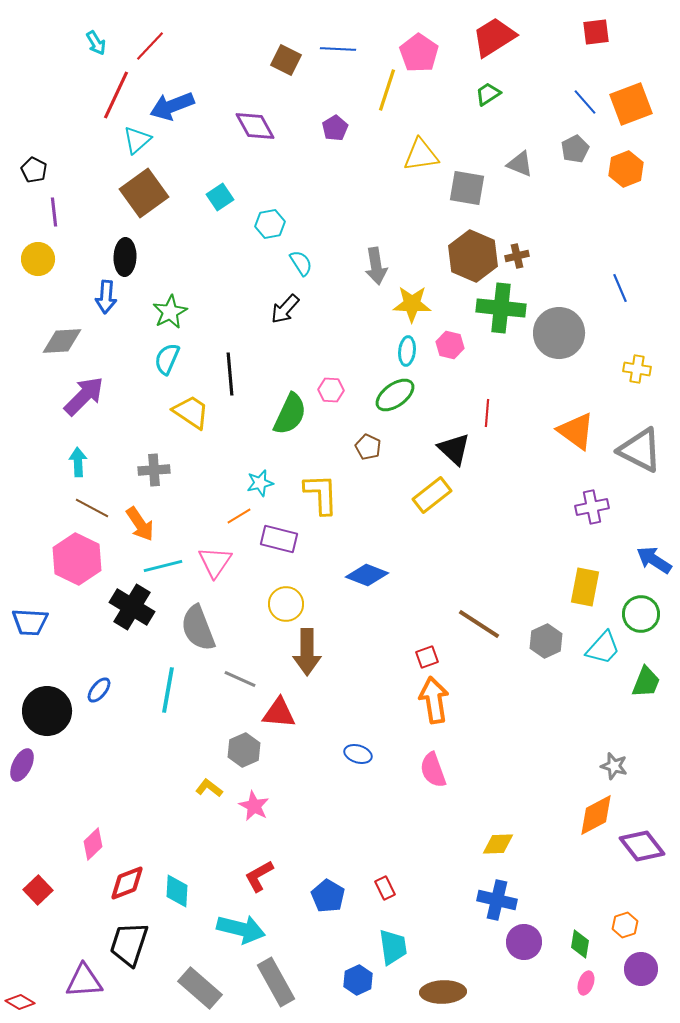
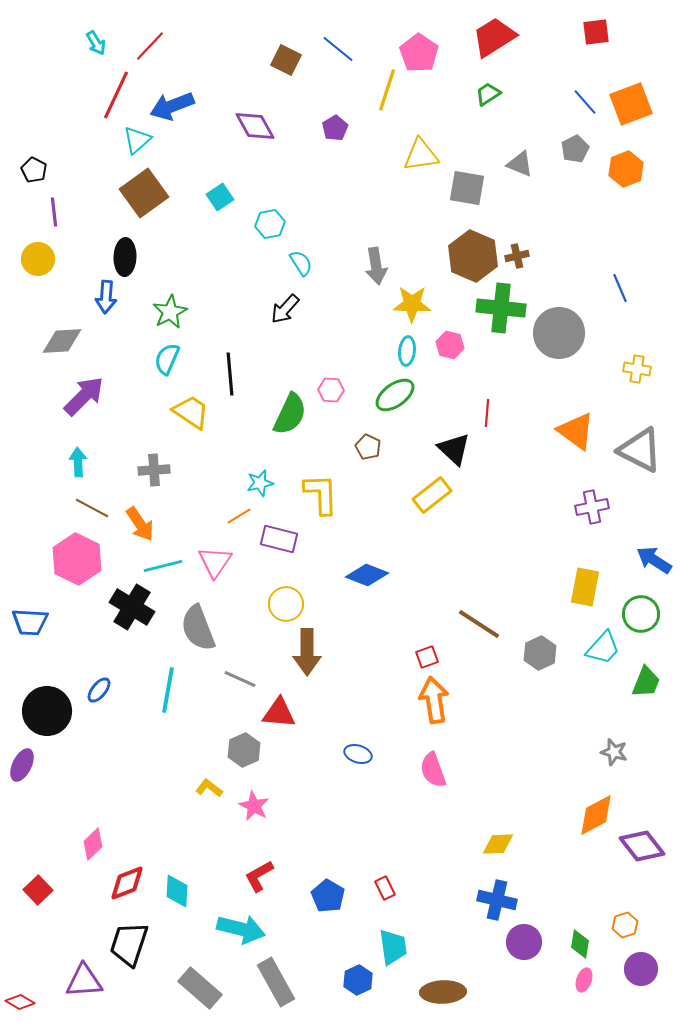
blue line at (338, 49): rotated 36 degrees clockwise
gray hexagon at (546, 641): moved 6 px left, 12 px down
gray star at (614, 766): moved 14 px up
pink ellipse at (586, 983): moved 2 px left, 3 px up
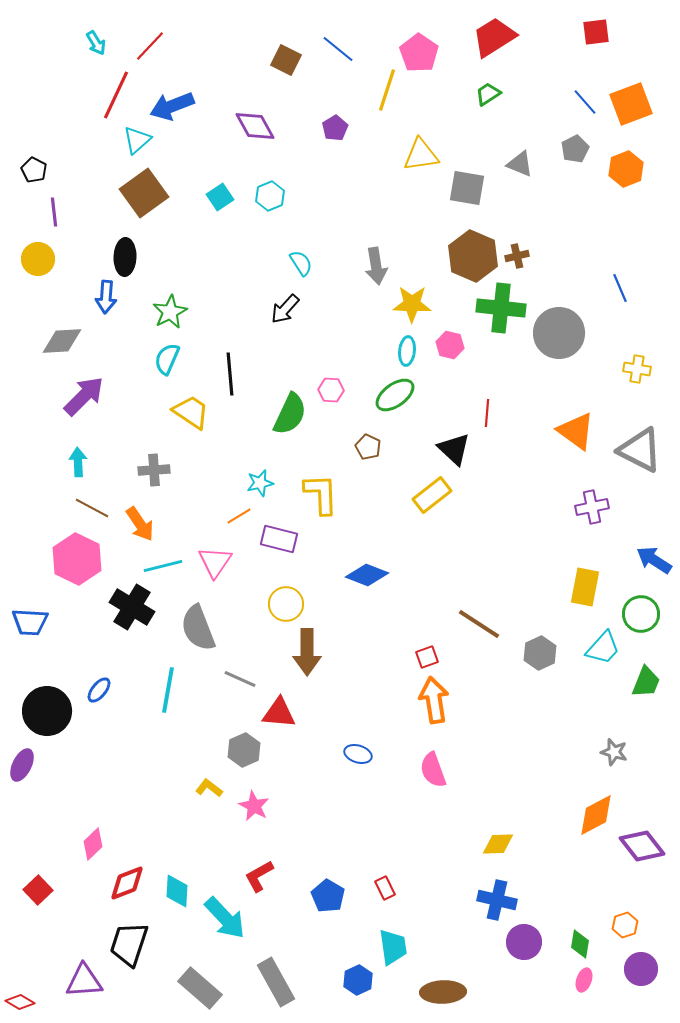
cyan hexagon at (270, 224): moved 28 px up; rotated 12 degrees counterclockwise
cyan arrow at (241, 929): moved 16 px left, 11 px up; rotated 33 degrees clockwise
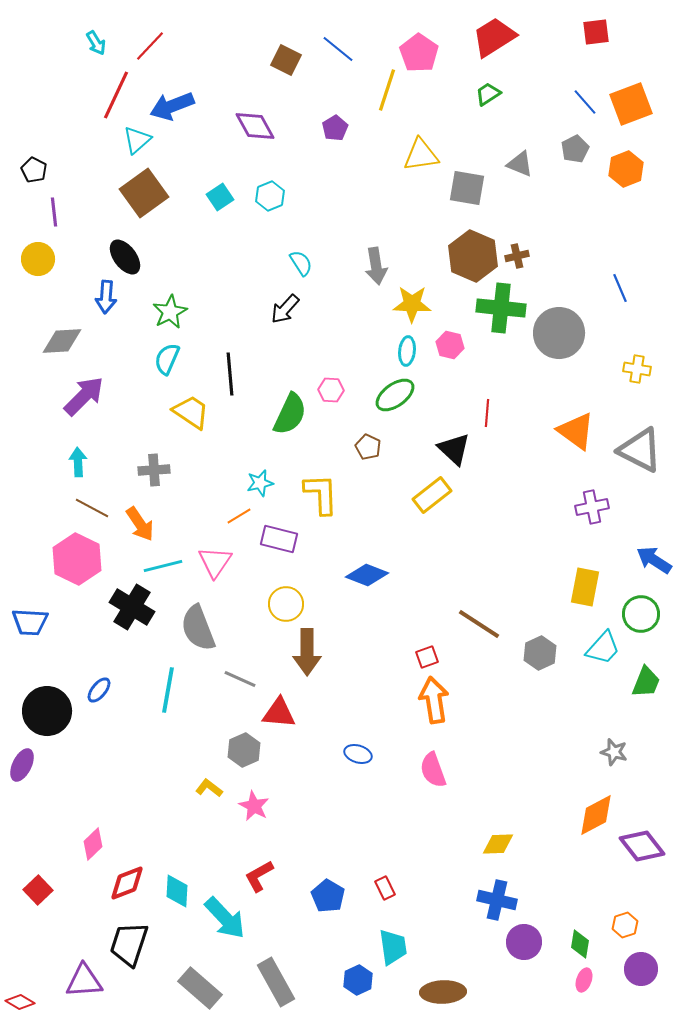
black ellipse at (125, 257): rotated 39 degrees counterclockwise
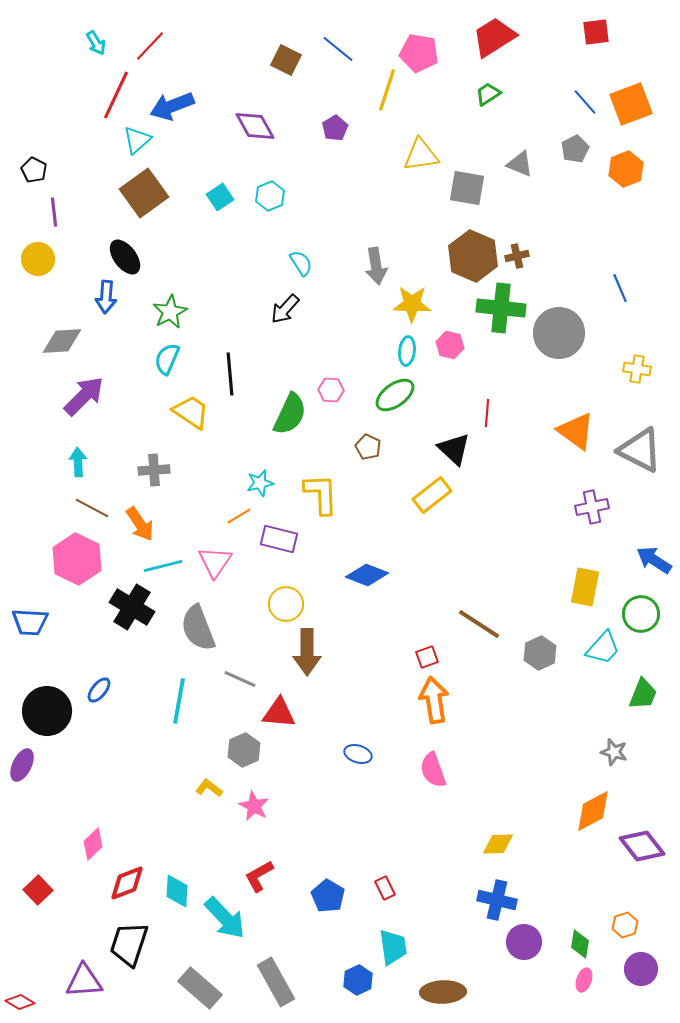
pink pentagon at (419, 53): rotated 24 degrees counterclockwise
green trapezoid at (646, 682): moved 3 px left, 12 px down
cyan line at (168, 690): moved 11 px right, 11 px down
orange diamond at (596, 815): moved 3 px left, 4 px up
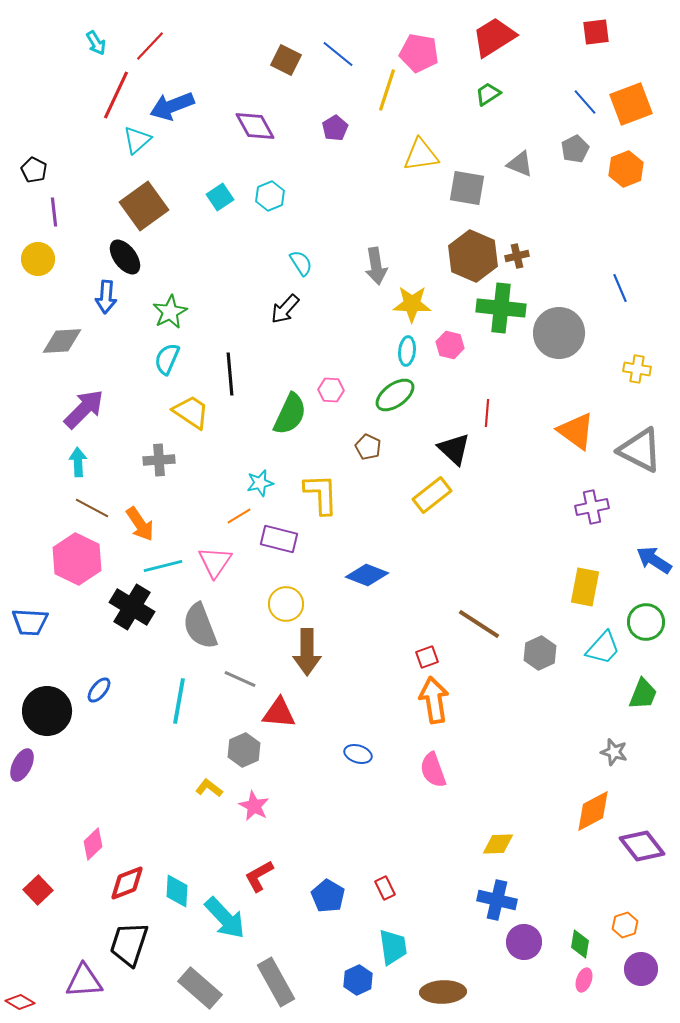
blue line at (338, 49): moved 5 px down
brown square at (144, 193): moved 13 px down
purple arrow at (84, 396): moved 13 px down
gray cross at (154, 470): moved 5 px right, 10 px up
green circle at (641, 614): moved 5 px right, 8 px down
gray semicircle at (198, 628): moved 2 px right, 2 px up
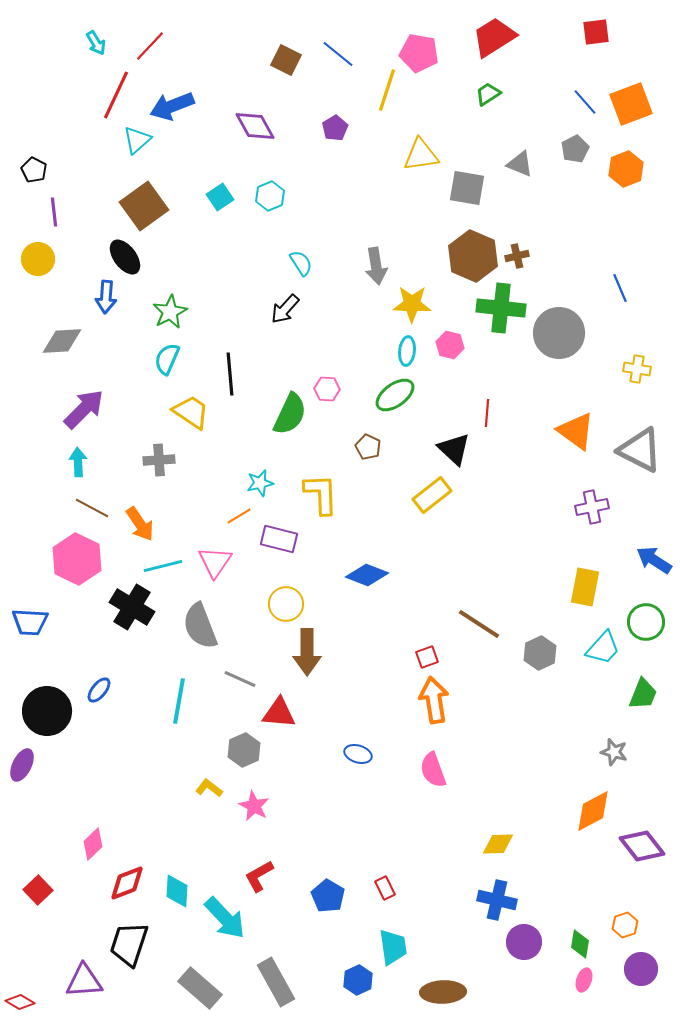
pink hexagon at (331, 390): moved 4 px left, 1 px up
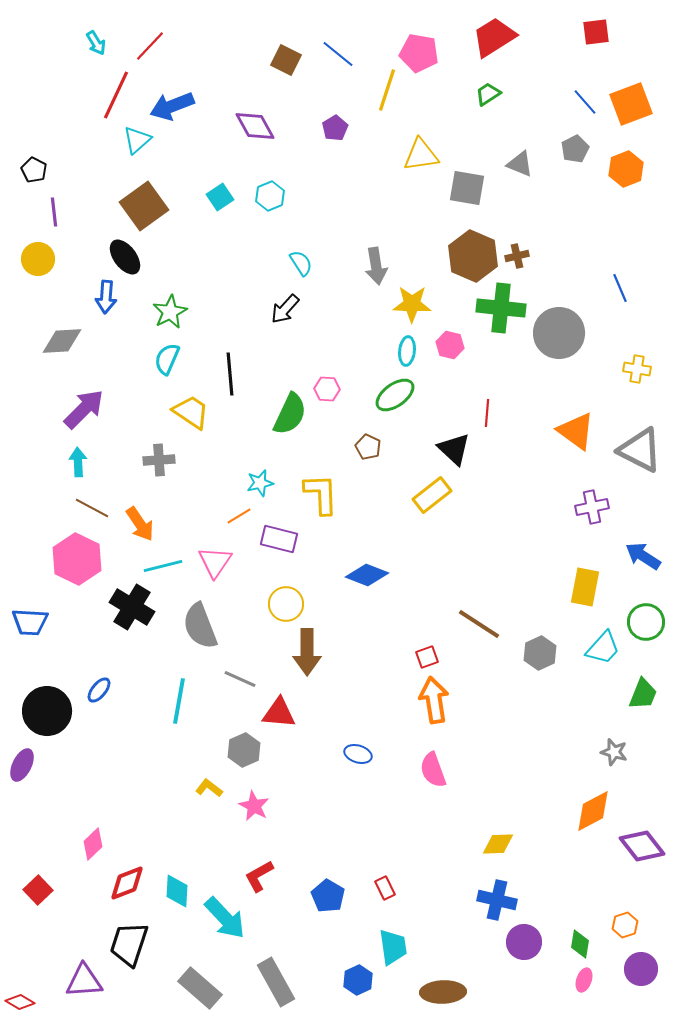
blue arrow at (654, 560): moved 11 px left, 4 px up
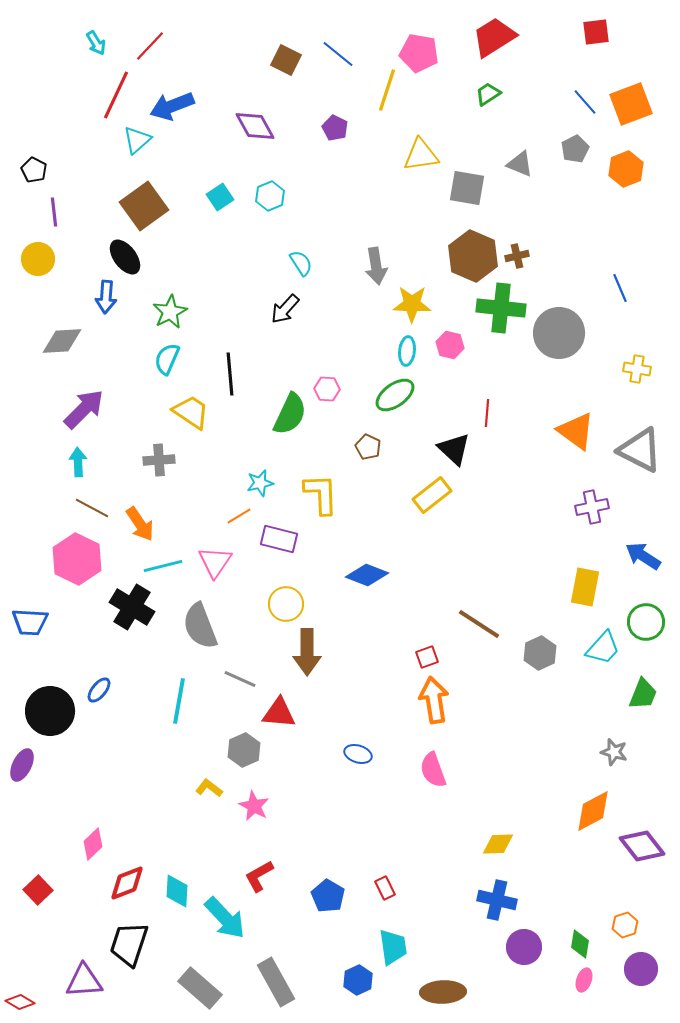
purple pentagon at (335, 128): rotated 15 degrees counterclockwise
black circle at (47, 711): moved 3 px right
purple circle at (524, 942): moved 5 px down
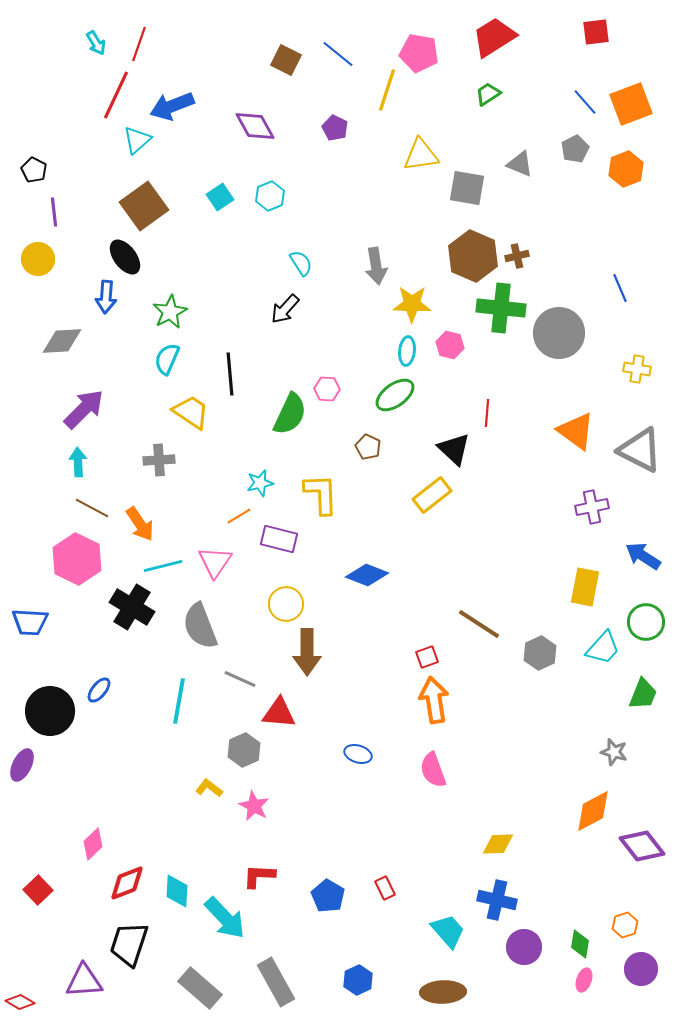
red line at (150, 46): moved 11 px left, 2 px up; rotated 24 degrees counterclockwise
red L-shape at (259, 876): rotated 32 degrees clockwise
cyan trapezoid at (393, 947): moved 55 px right, 16 px up; rotated 33 degrees counterclockwise
